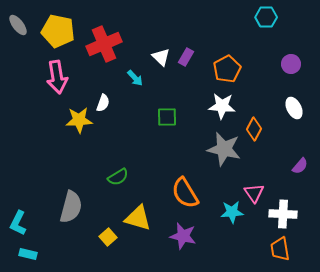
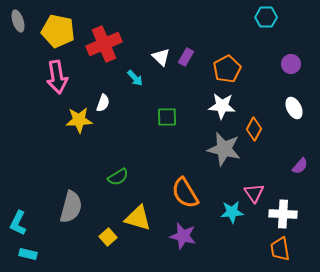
gray ellipse: moved 4 px up; rotated 20 degrees clockwise
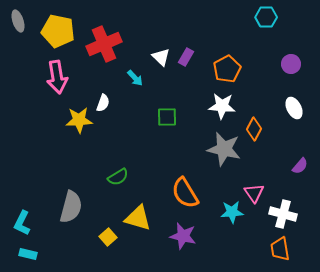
white cross: rotated 12 degrees clockwise
cyan L-shape: moved 4 px right
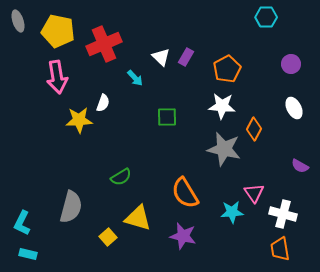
purple semicircle: rotated 78 degrees clockwise
green semicircle: moved 3 px right
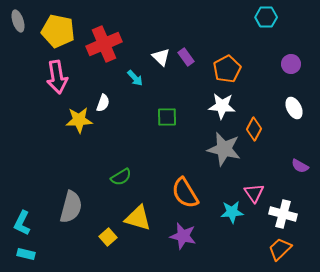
purple rectangle: rotated 66 degrees counterclockwise
orange trapezoid: rotated 55 degrees clockwise
cyan rectangle: moved 2 px left
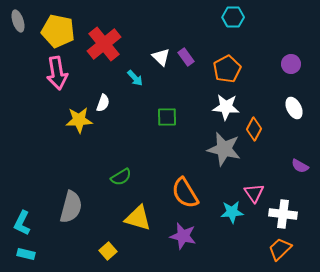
cyan hexagon: moved 33 px left
red cross: rotated 16 degrees counterclockwise
pink arrow: moved 4 px up
white star: moved 4 px right, 1 px down
white cross: rotated 8 degrees counterclockwise
yellow square: moved 14 px down
